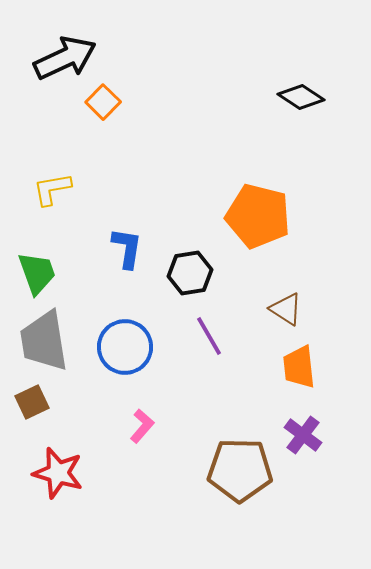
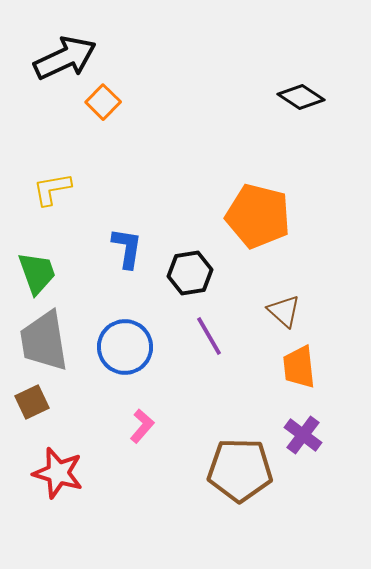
brown triangle: moved 2 px left, 2 px down; rotated 9 degrees clockwise
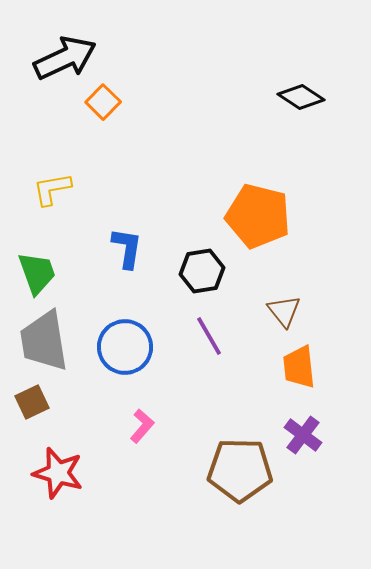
black hexagon: moved 12 px right, 2 px up
brown triangle: rotated 9 degrees clockwise
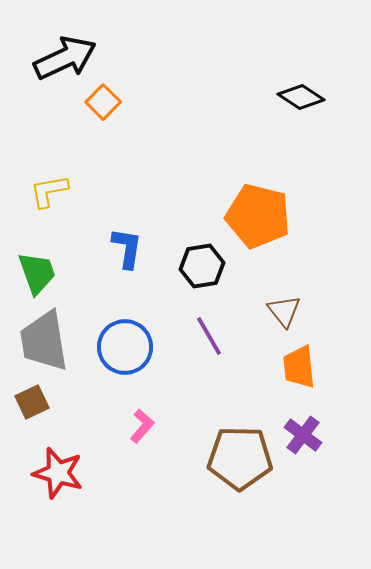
yellow L-shape: moved 3 px left, 2 px down
black hexagon: moved 5 px up
brown pentagon: moved 12 px up
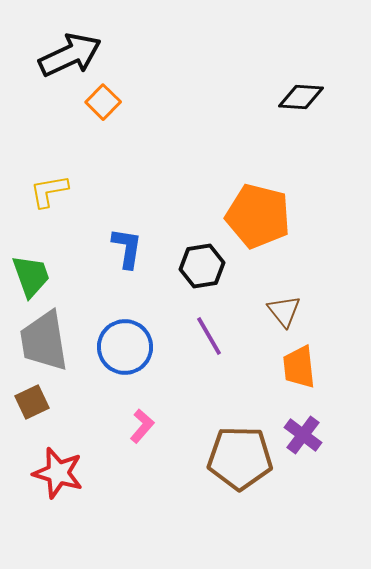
black arrow: moved 5 px right, 3 px up
black diamond: rotated 30 degrees counterclockwise
green trapezoid: moved 6 px left, 3 px down
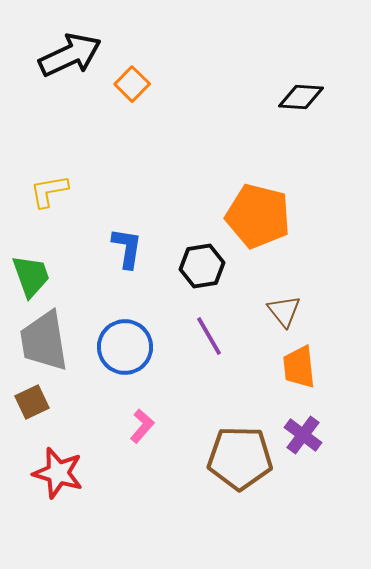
orange square: moved 29 px right, 18 px up
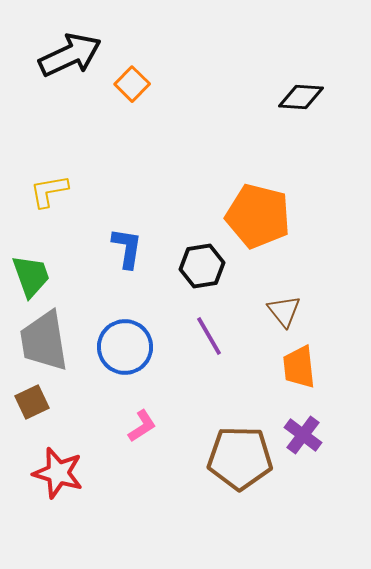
pink L-shape: rotated 16 degrees clockwise
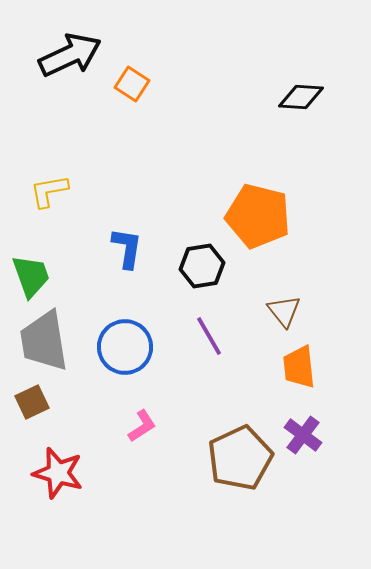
orange square: rotated 12 degrees counterclockwise
brown pentagon: rotated 26 degrees counterclockwise
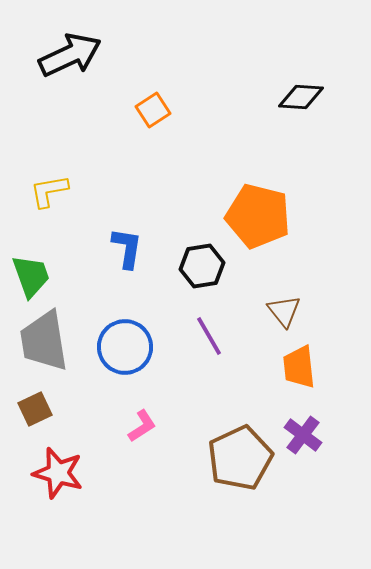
orange square: moved 21 px right, 26 px down; rotated 24 degrees clockwise
brown square: moved 3 px right, 7 px down
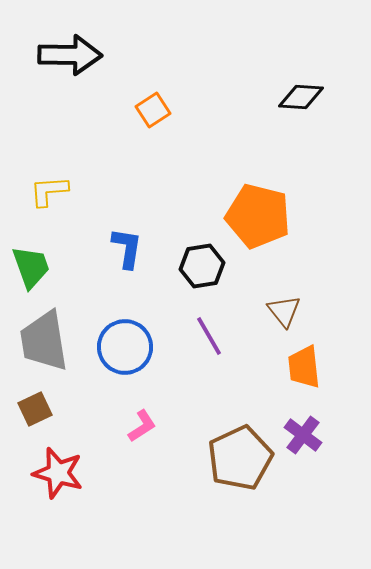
black arrow: rotated 26 degrees clockwise
yellow L-shape: rotated 6 degrees clockwise
green trapezoid: moved 9 px up
orange trapezoid: moved 5 px right
